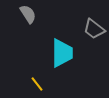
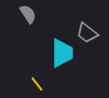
gray trapezoid: moved 7 px left, 4 px down
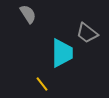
yellow line: moved 5 px right
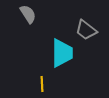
gray trapezoid: moved 1 px left, 3 px up
yellow line: rotated 35 degrees clockwise
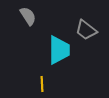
gray semicircle: moved 2 px down
cyan trapezoid: moved 3 px left, 3 px up
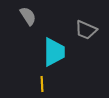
gray trapezoid: rotated 15 degrees counterclockwise
cyan trapezoid: moved 5 px left, 2 px down
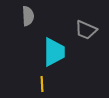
gray semicircle: rotated 30 degrees clockwise
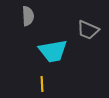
gray trapezoid: moved 2 px right
cyan trapezoid: moved 1 px left, 1 px up; rotated 80 degrees clockwise
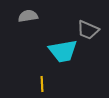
gray semicircle: rotated 96 degrees counterclockwise
cyan trapezoid: moved 10 px right
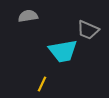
yellow line: rotated 28 degrees clockwise
